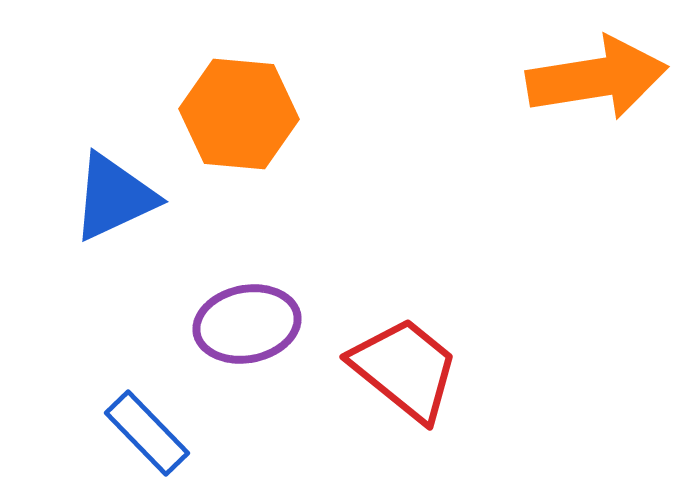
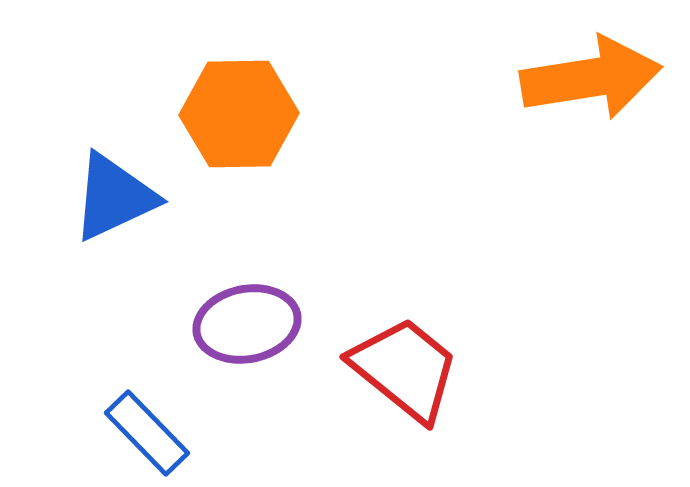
orange arrow: moved 6 px left
orange hexagon: rotated 6 degrees counterclockwise
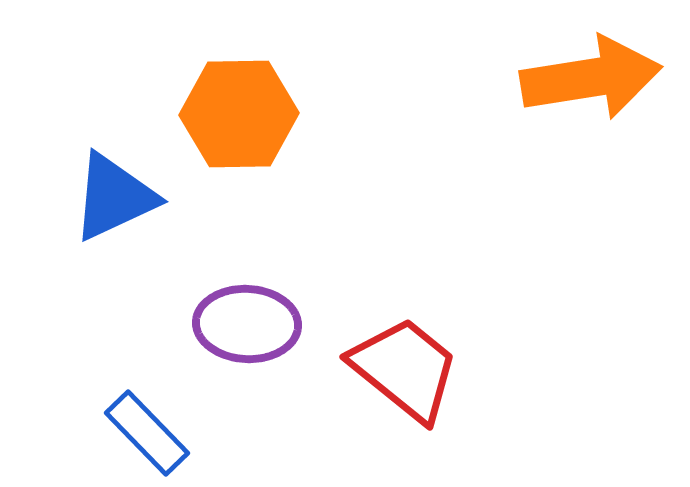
purple ellipse: rotated 14 degrees clockwise
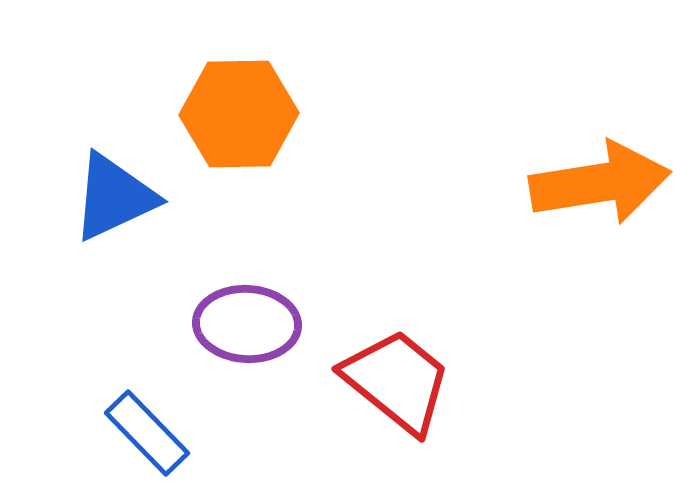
orange arrow: moved 9 px right, 105 px down
red trapezoid: moved 8 px left, 12 px down
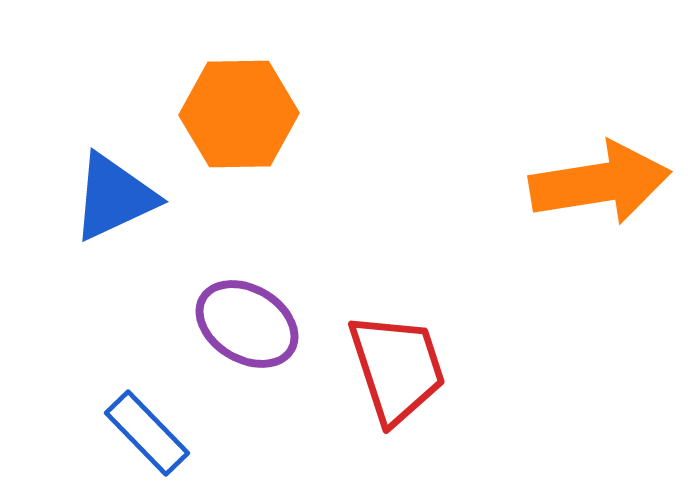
purple ellipse: rotated 28 degrees clockwise
red trapezoid: moved 13 px up; rotated 33 degrees clockwise
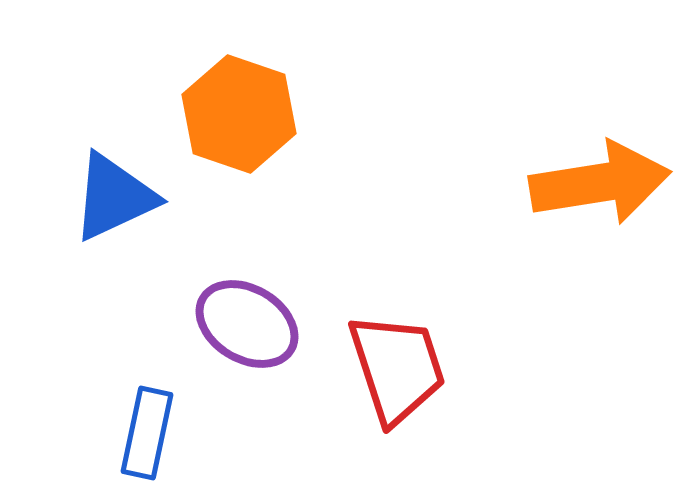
orange hexagon: rotated 20 degrees clockwise
blue rectangle: rotated 56 degrees clockwise
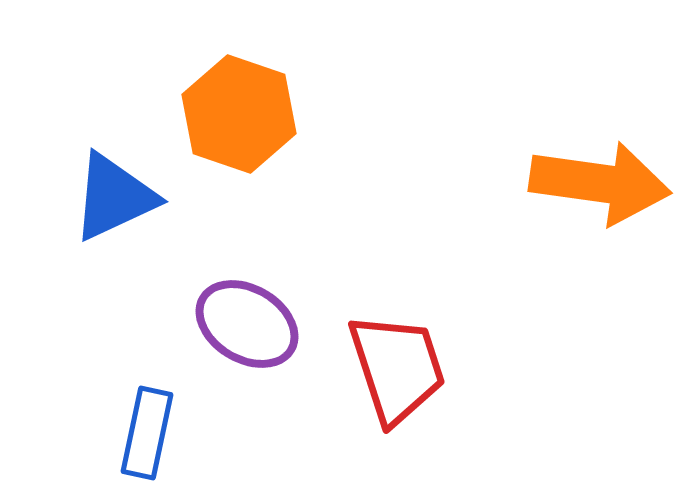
orange arrow: rotated 17 degrees clockwise
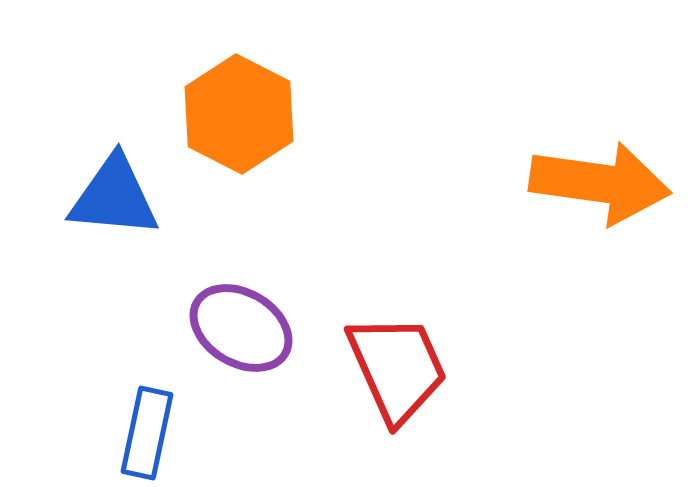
orange hexagon: rotated 8 degrees clockwise
blue triangle: rotated 30 degrees clockwise
purple ellipse: moved 6 px left, 4 px down
red trapezoid: rotated 6 degrees counterclockwise
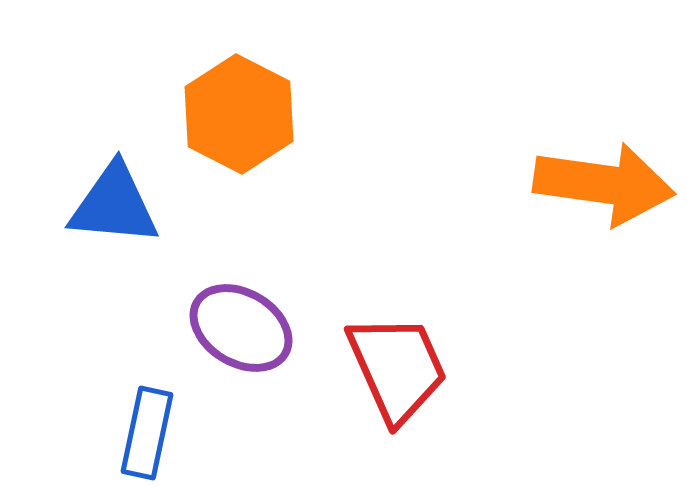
orange arrow: moved 4 px right, 1 px down
blue triangle: moved 8 px down
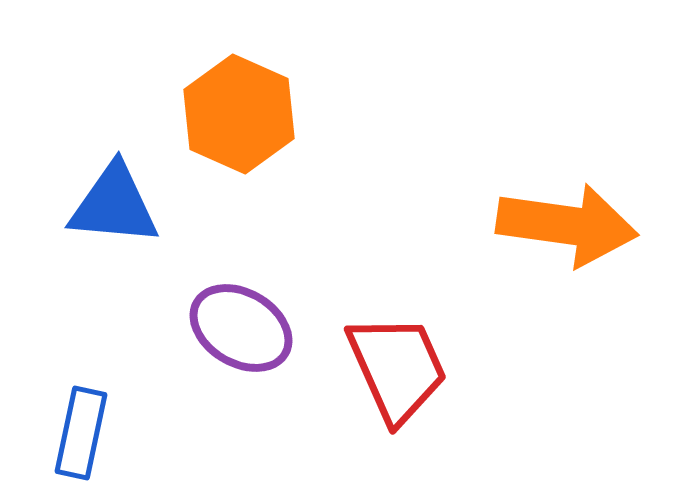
orange hexagon: rotated 3 degrees counterclockwise
orange arrow: moved 37 px left, 41 px down
blue rectangle: moved 66 px left
